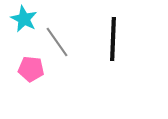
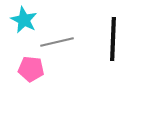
cyan star: moved 1 px down
gray line: rotated 68 degrees counterclockwise
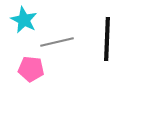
black line: moved 6 px left
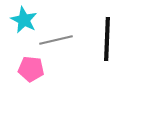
gray line: moved 1 px left, 2 px up
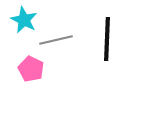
pink pentagon: rotated 20 degrees clockwise
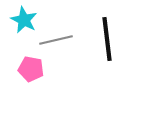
black line: rotated 9 degrees counterclockwise
pink pentagon: rotated 15 degrees counterclockwise
